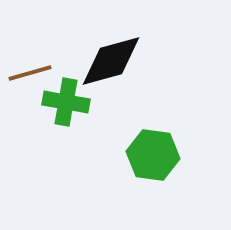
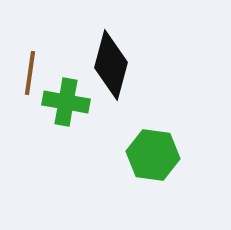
black diamond: moved 4 px down; rotated 60 degrees counterclockwise
brown line: rotated 66 degrees counterclockwise
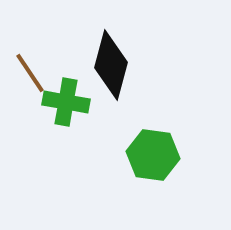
brown line: rotated 42 degrees counterclockwise
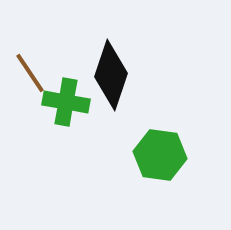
black diamond: moved 10 px down; rotated 4 degrees clockwise
green hexagon: moved 7 px right
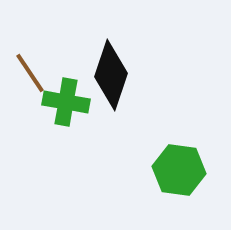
green hexagon: moved 19 px right, 15 px down
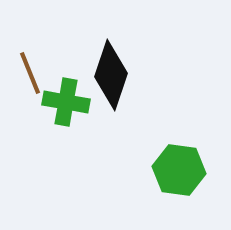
brown line: rotated 12 degrees clockwise
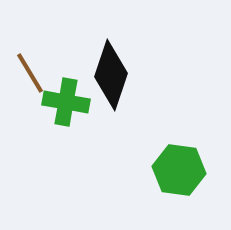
brown line: rotated 9 degrees counterclockwise
